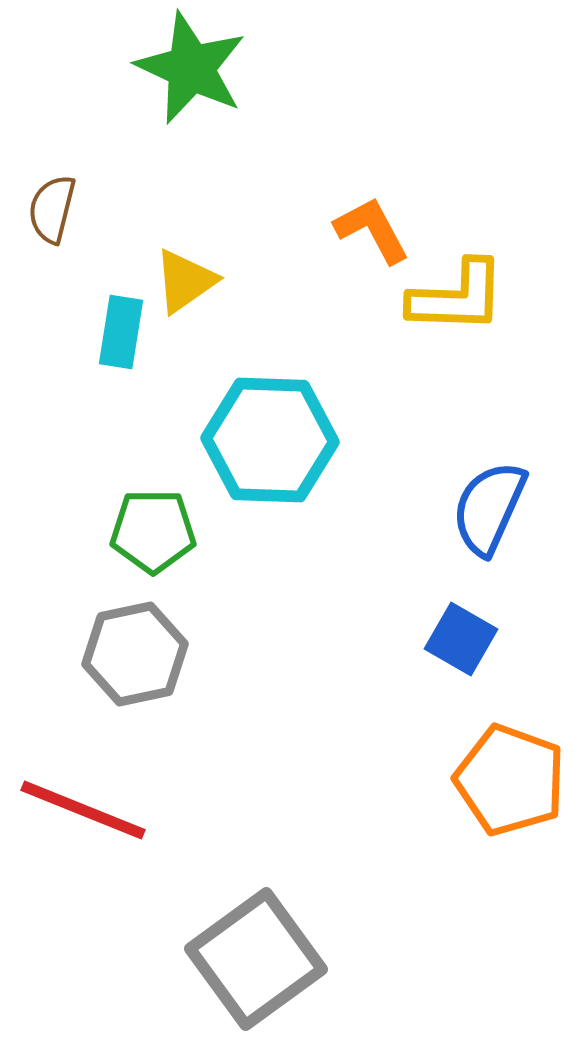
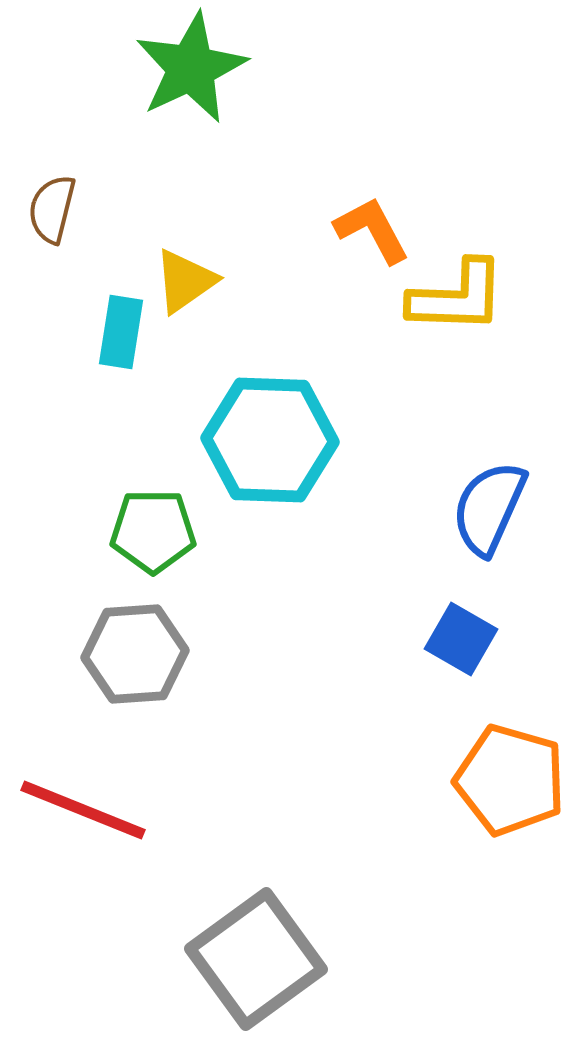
green star: rotated 22 degrees clockwise
gray hexagon: rotated 8 degrees clockwise
orange pentagon: rotated 4 degrees counterclockwise
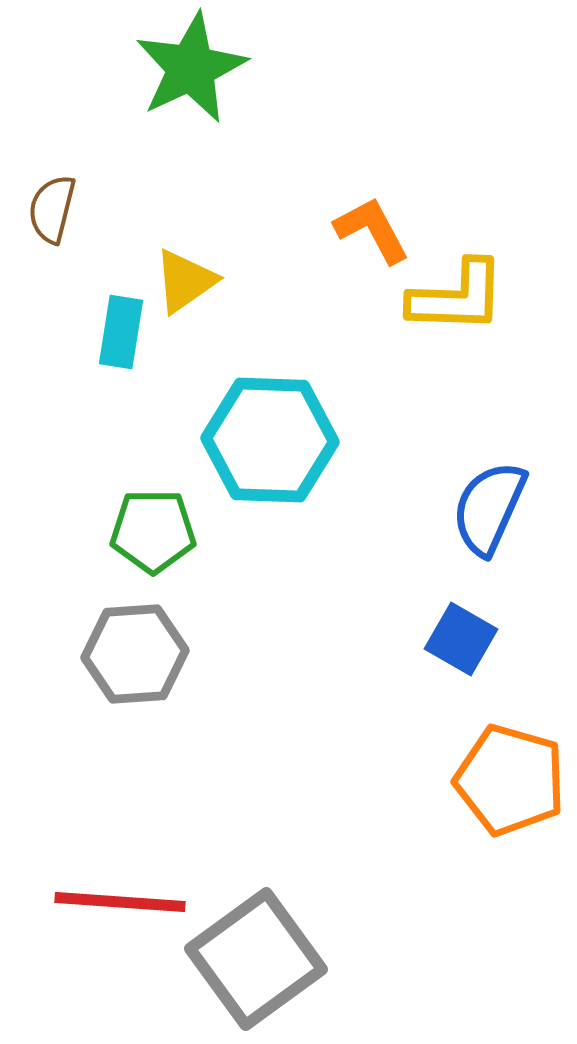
red line: moved 37 px right, 92 px down; rotated 18 degrees counterclockwise
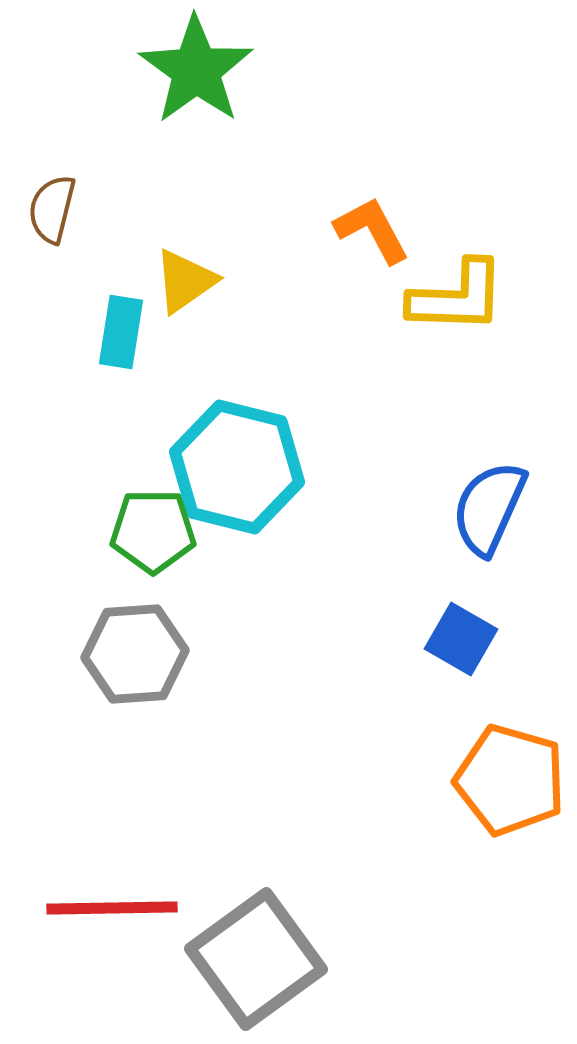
green star: moved 5 px right, 2 px down; rotated 11 degrees counterclockwise
cyan hexagon: moved 33 px left, 27 px down; rotated 12 degrees clockwise
red line: moved 8 px left, 6 px down; rotated 5 degrees counterclockwise
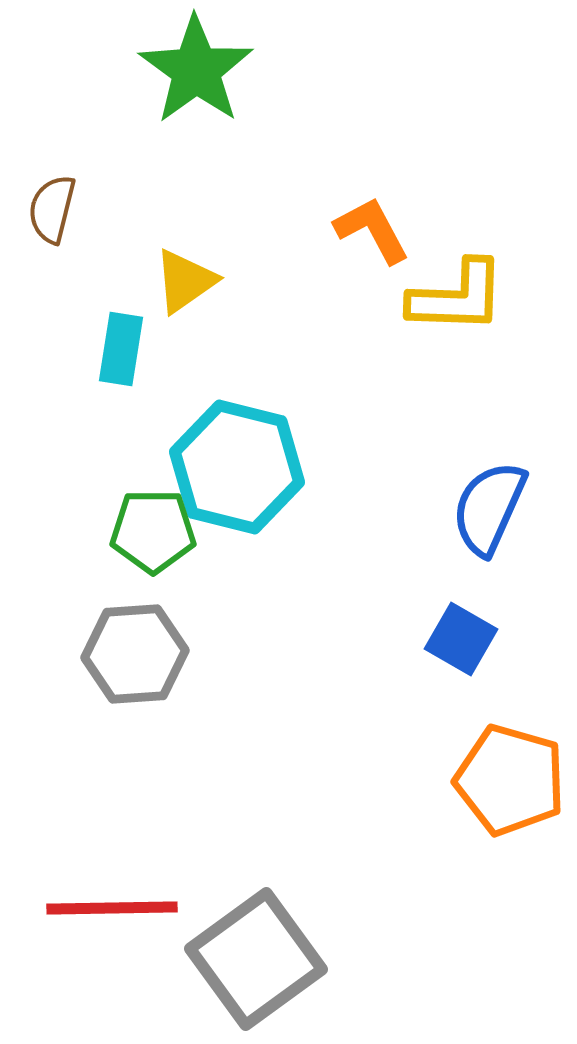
cyan rectangle: moved 17 px down
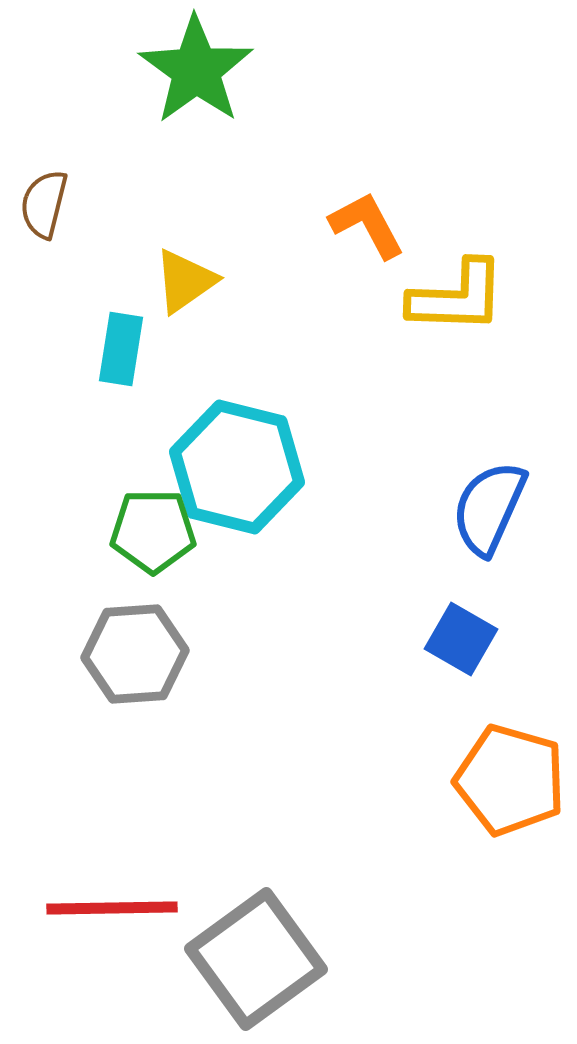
brown semicircle: moved 8 px left, 5 px up
orange L-shape: moved 5 px left, 5 px up
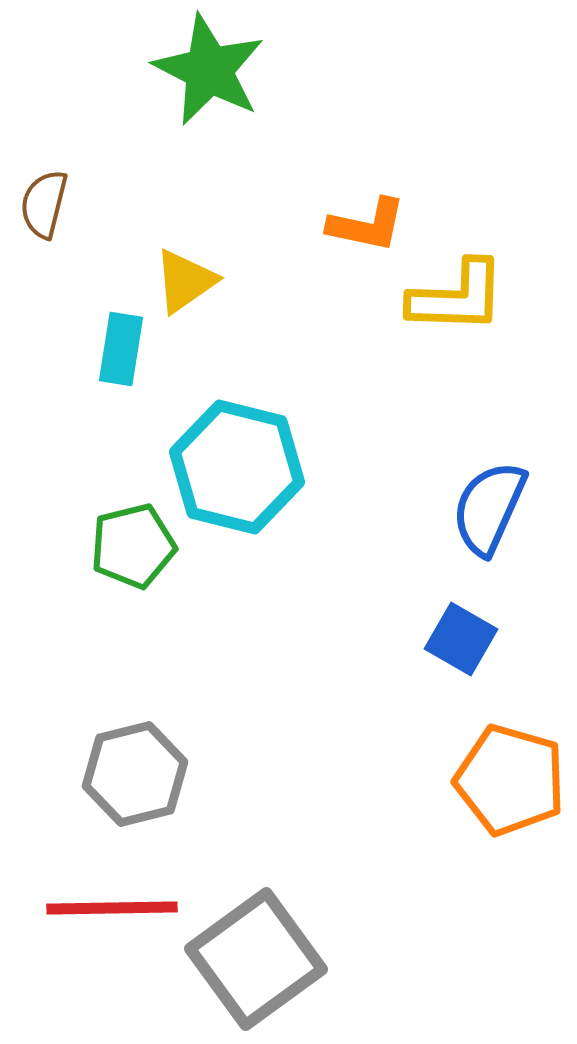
green star: moved 13 px right; rotated 9 degrees counterclockwise
orange L-shape: rotated 130 degrees clockwise
green pentagon: moved 20 px left, 15 px down; rotated 14 degrees counterclockwise
gray hexagon: moved 120 px down; rotated 10 degrees counterclockwise
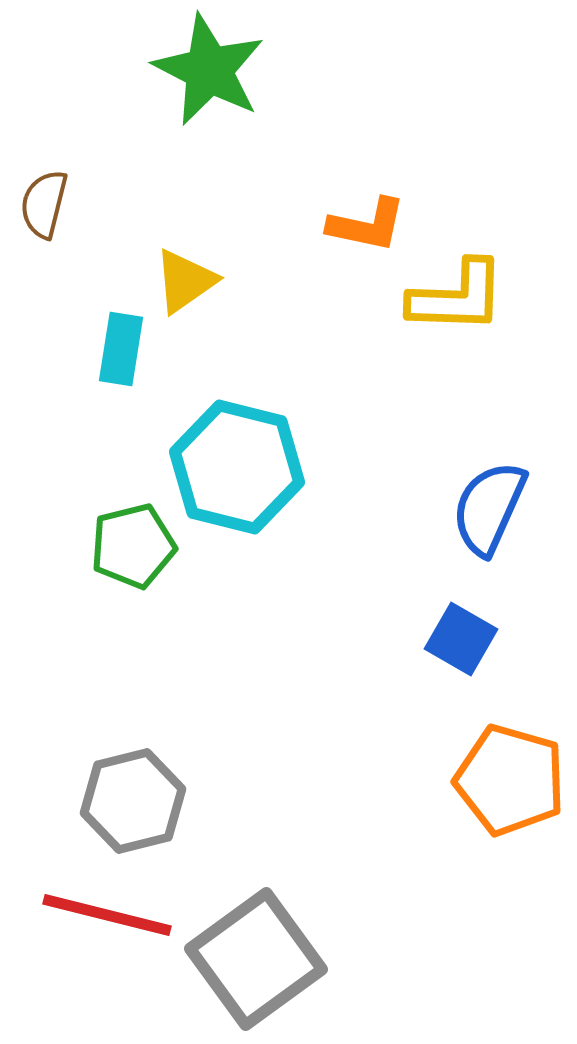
gray hexagon: moved 2 px left, 27 px down
red line: moved 5 px left, 7 px down; rotated 15 degrees clockwise
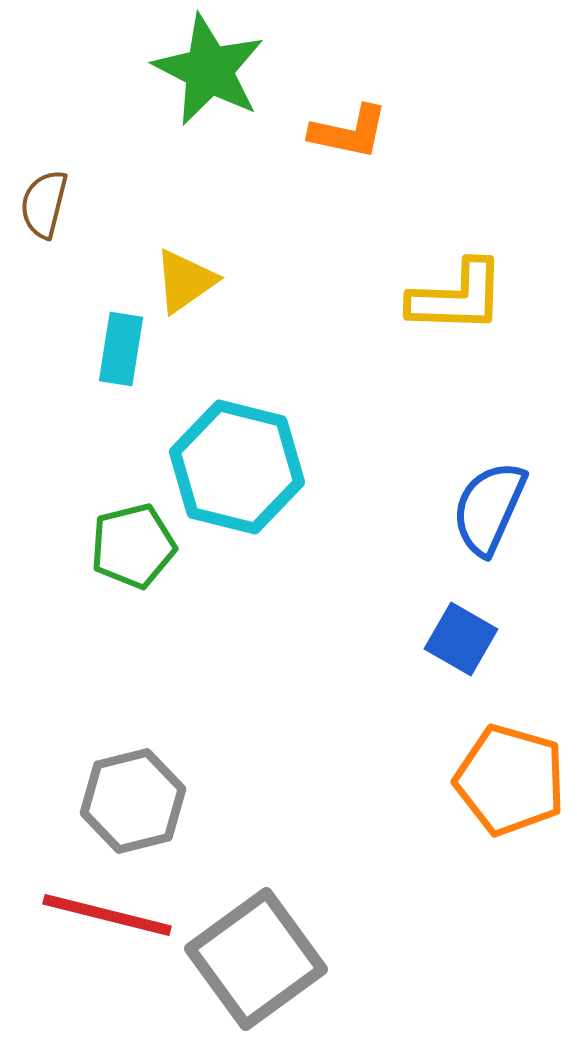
orange L-shape: moved 18 px left, 93 px up
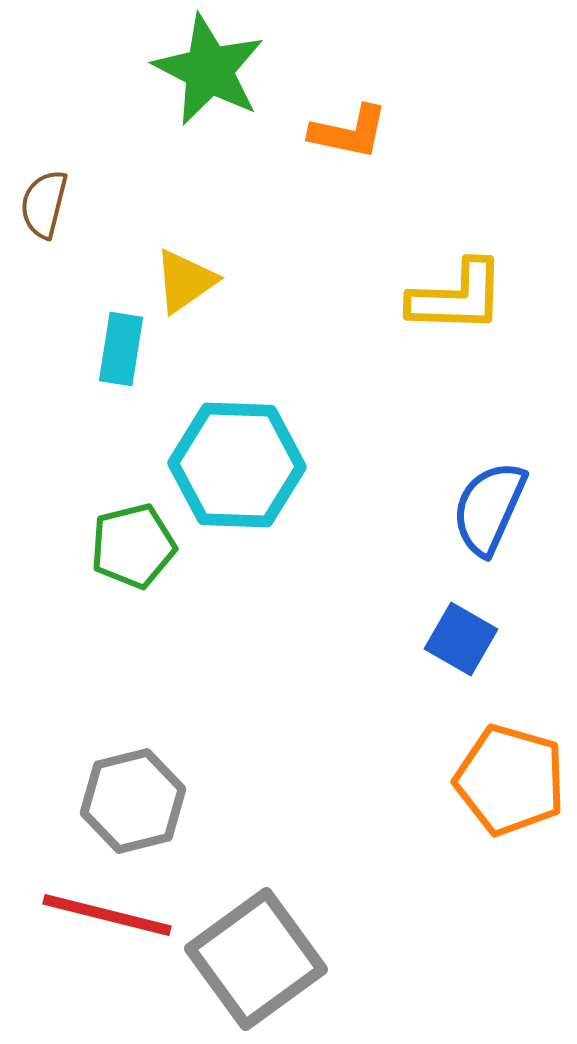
cyan hexagon: moved 2 px up; rotated 12 degrees counterclockwise
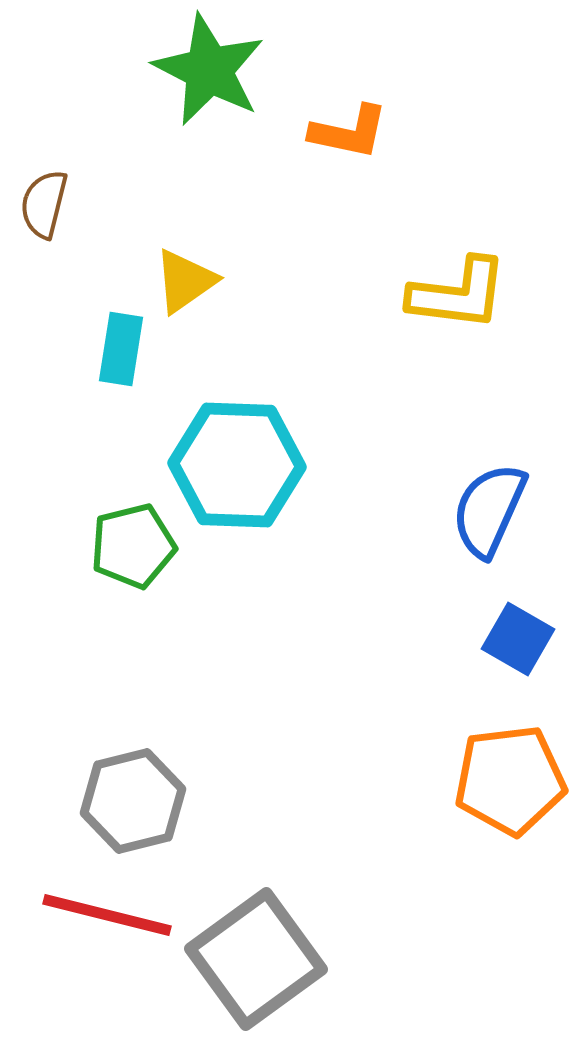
yellow L-shape: moved 1 px right, 3 px up; rotated 5 degrees clockwise
blue semicircle: moved 2 px down
blue square: moved 57 px right
orange pentagon: rotated 23 degrees counterclockwise
